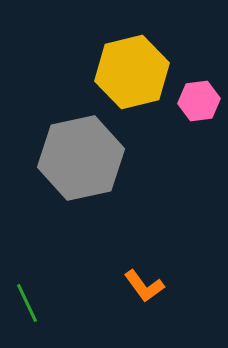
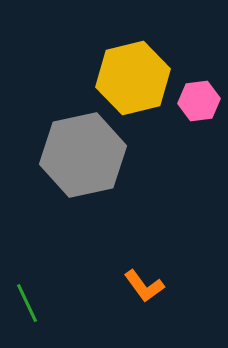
yellow hexagon: moved 1 px right, 6 px down
gray hexagon: moved 2 px right, 3 px up
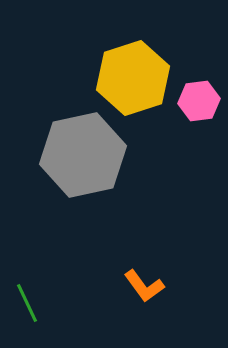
yellow hexagon: rotated 4 degrees counterclockwise
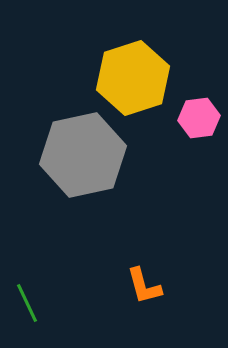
pink hexagon: moved 17 px down
orange L-shape: rotated 21 degrees clockwise
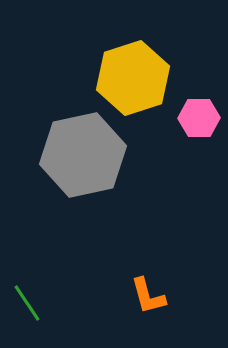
pink hexagon: rotated 6 degrees clockwise
orange L-shape: moved 4 px right, 10 px down
green line: rotated 9 degrees counterclockwise
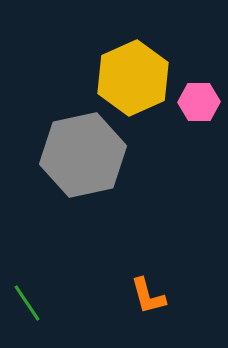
yellow hexagon: rotated 6 degrees counterclockwise
pink hexagon: moved 16 px up
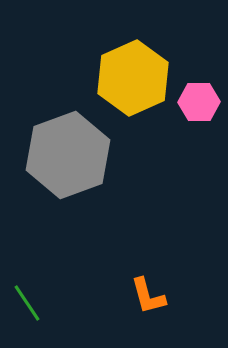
gray hexagon: moved 15 px left; rotated 8 degrees counterclockwise
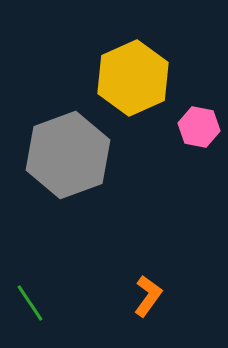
pink hexagon: moved 25 px down; rotated 12 degrees clockwise
orange L-shape: rotated 129 degrees counterclockwise
green line: moved 3 px right
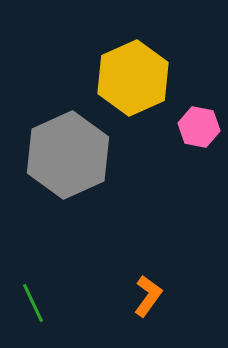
gray hexagon: rotated 4 degrees counterclockwise
green line: moved 3 px right; rotated 9 degrees clockwise
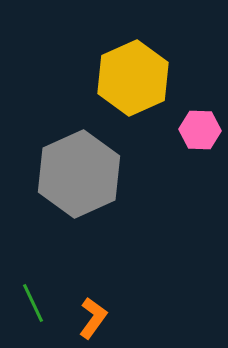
pink hexagon: moved 1 px right, 3 px down; rotated 9 degrees counterclockwise
gray hexagon: moved 11 px right, 19 px down
orange L-shape: moved 55 px left, 22 px down
